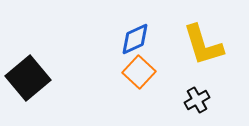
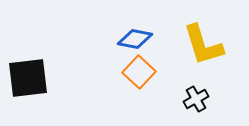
blue diamond: rotated 36 degrees clockwise
black square: rotated 33 degrees clockwise
black cross: moved 1 px left, 1 px up
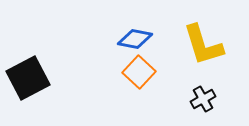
black square: rotated 21 degrees counterclockwise
black cross: moved 7 px right
